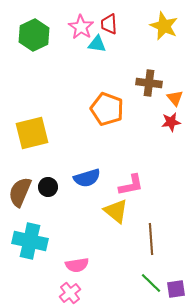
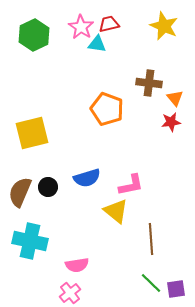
red trapezoid: rotated 80 degrees clockwise
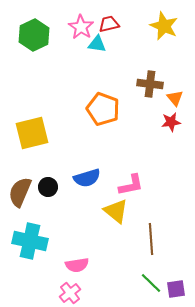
brown cross: moved 1 px right, 1 px down
orange pentagon: moved 4 px left
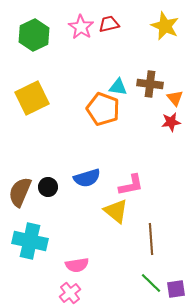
yellow star: moved 1 px right
cyan triangle: moved 21 px right, 43 px down
yellow square: moved 35 px up; rotated 12 degrees counterclockwise
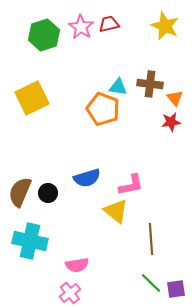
green hexagon: moved 10 px right; rotated 8 degrees clockwise
black circle: moved 6 px down
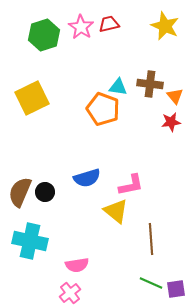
orange triangle: moved 2 px up
black circle: moved 3 px left, 1 px up
green line: rotated 20 degrees counterclockwise
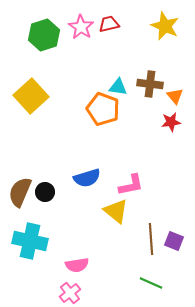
yellow square: moved 1 px left, 2 px up; rotated 16 degrees counterclockwise
purple square: moved 2 px left, 48 px up; rotated 30 degrees clockwise
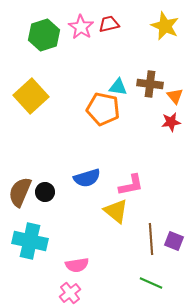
orange pentagon: rotated 8 degrees counterclockwise
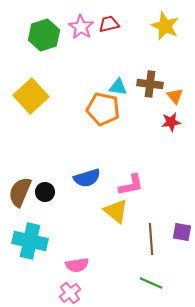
purple square: moved 8 px right, 9 px up; rotated 12 degrees counterclockwise
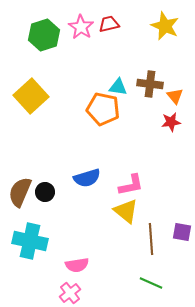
yellow triangle: moved 10 px right
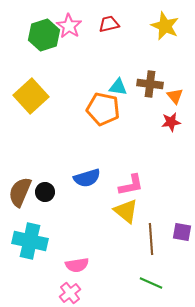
pink star: moved 12 px left, 1 px up
